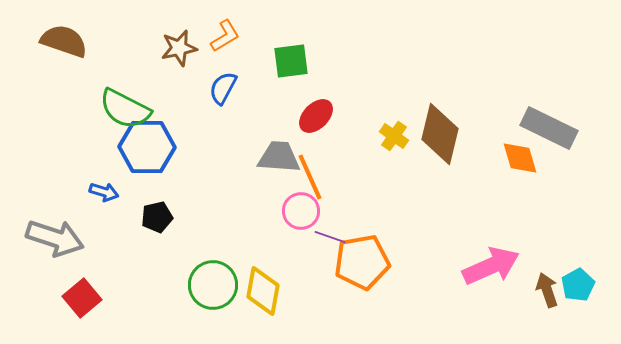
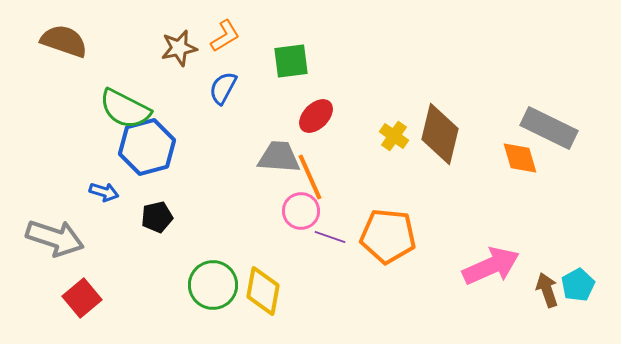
blue hexagon: rotated 16 degrees counterclockwise
orange pentagon: moved 26 px right, 26 px up; rotated 16 degrees clockwise
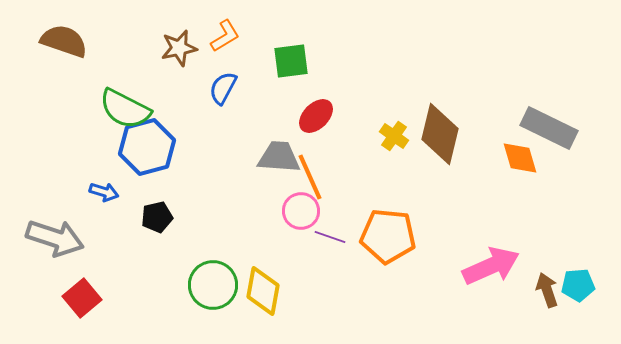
cyan pentagon: rotated 24 degrees clockwise
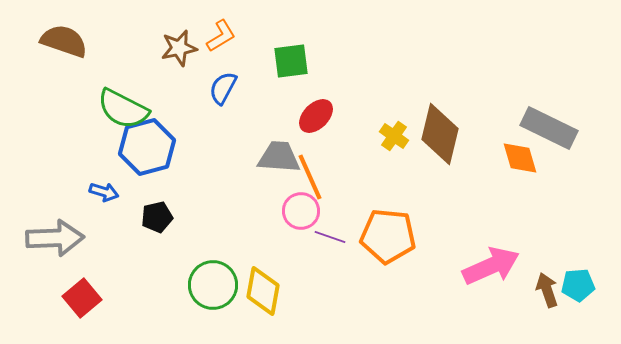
orange L-shape: moved 4 px left
green semicircle: moved 2 px left
gray arrow: rotated 20 degrees counterclockwise
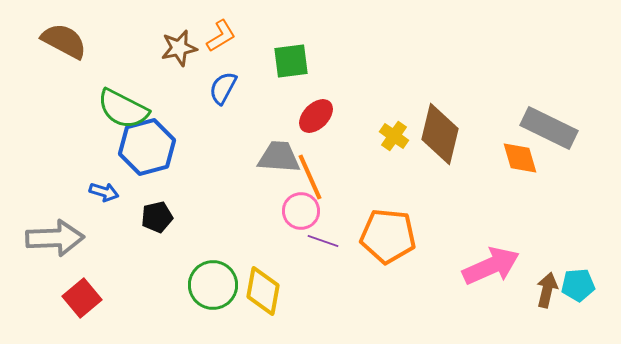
brown semicircle: rotated 9 degrees clockwise
purple line: moved 7 px left, 4 px down
brown arrow: rotated 32 degrees clockwise
